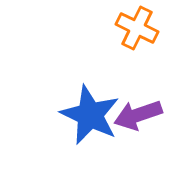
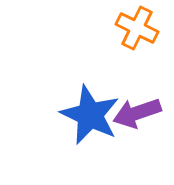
purple arrow: moved 1 px left, 2 px up
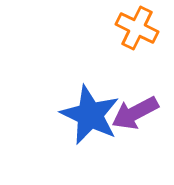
purple arrow: moved 2 px left; rotated 9 degrees counterclockwise
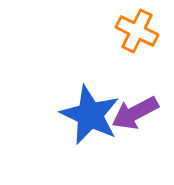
orange cross: moved 3 px down
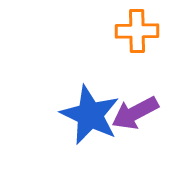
orange cross: rotated 27 degrees counterclockwise
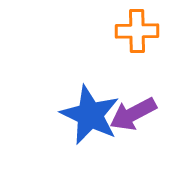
purple arrow: moved 2 px left, 1 px down
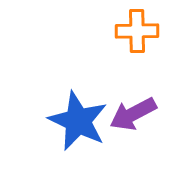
blue star: moved 12 px left, 6 px down
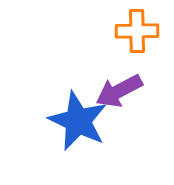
purple arrow: moved 14 px left, 23 px up
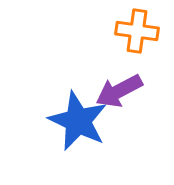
orange cross: rotated 9 degrees clockwise
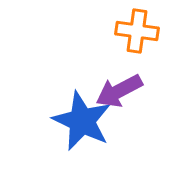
blue star: moved 4 px right
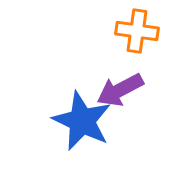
purple arrow: moved 1 px right, 1 px up
